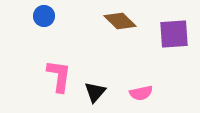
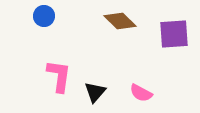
pink semicircle: rotated 40 degrees clockwise
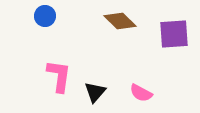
blue circle: moved 1 px right
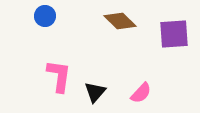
pink semicircle: rotated 75 degrees counterclockwise
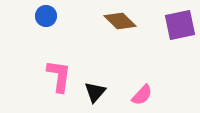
blue circle: moved 1 px right
purple square: moved 6 px right, 9 px up; rotated 8 degrees counterclockwise
pink semicircle: moved 1 px right, 2 px down
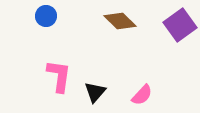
purple square: rotated 24 degrees counterclockwise
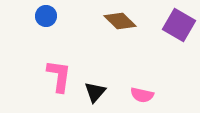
purple square: moved 1 px left; rotated 24 degrees counterclockwise
pink semicircle: rotated 60 degrees clockwise
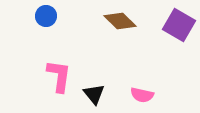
black triangle: moved 1 px left, 2 px down; rotated 20 degrees counterclockwise
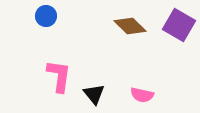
brown diamond: moved 10 px right, 5 px down
